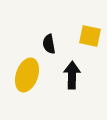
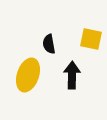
yellow square: moved 1 px right, 3 px down
yellow ellipse: moved 1 px right
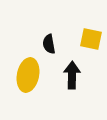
yellow ellipse: rotated 8 degrees counterclockwise
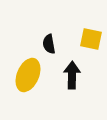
yellow ellipse: rotated 12 degrees clockwise
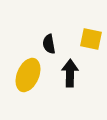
black arrow: moved 2 px left, 2 px up
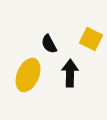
yellow square: rotated 15 degrees clockwise
black semicircle: rotated 18 degrees counterclockwise
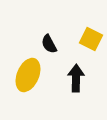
black arrow: moved 6 px right, 5 px down
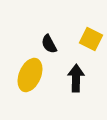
yellow ellipse: moved 2 px right
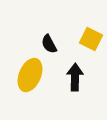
black arrow: moved 1 px left, 1 px up
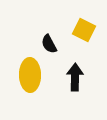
yellow square: moved 7 px left, 9 px up
yellow ellipse: rotated 24 degrees counterclockwise
